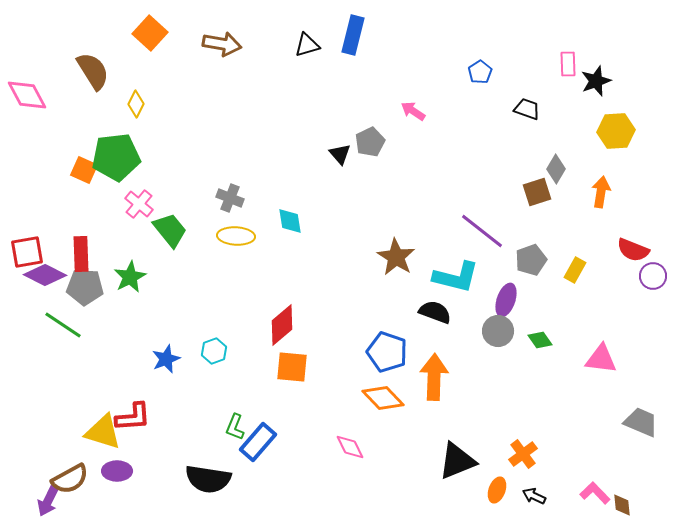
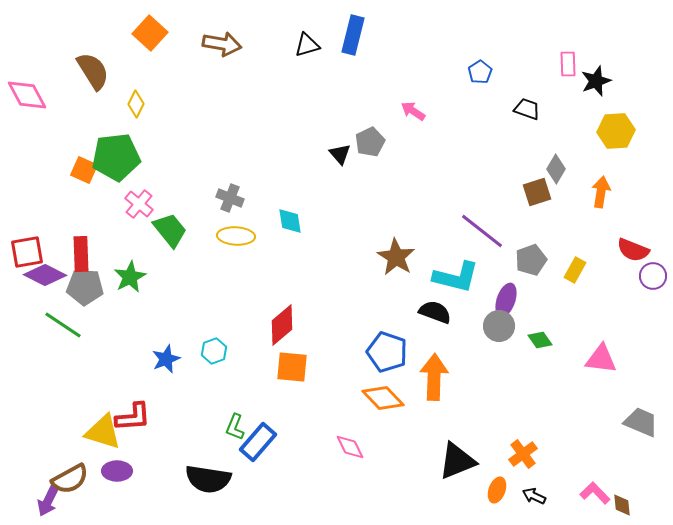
gray circle at (498, 331): moved 1 px right, 5 px up
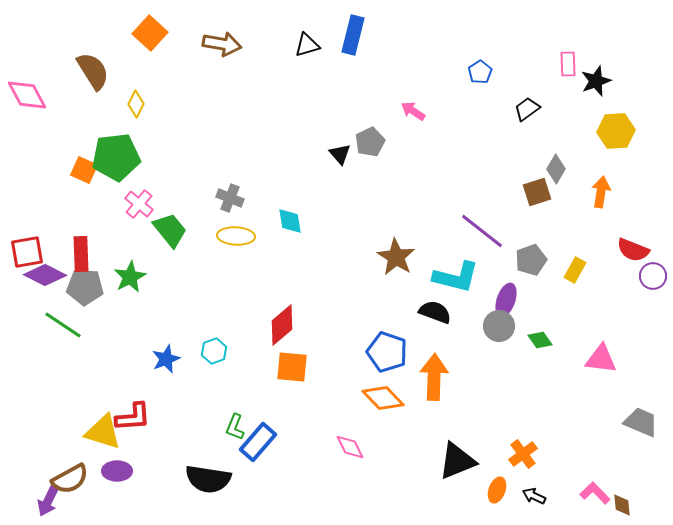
black trapezoid at (527, 109): rotated 56 degrees counterclockwise
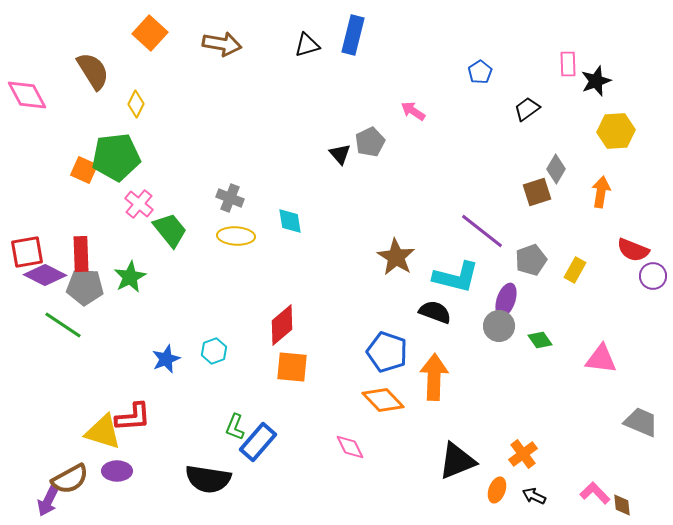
orange diamond at (383, 398): moved 2 px down
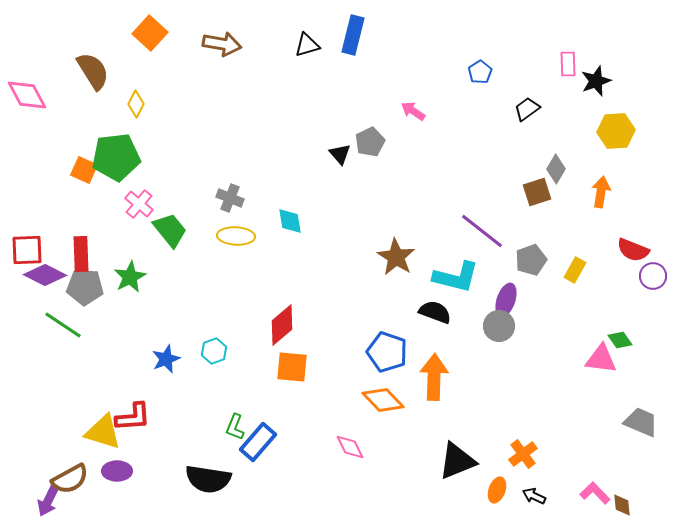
red square at (27, 252): moved 2 px up; rotated 8 degrees clockwise
green diamond at (540, 340): moved 80 px right
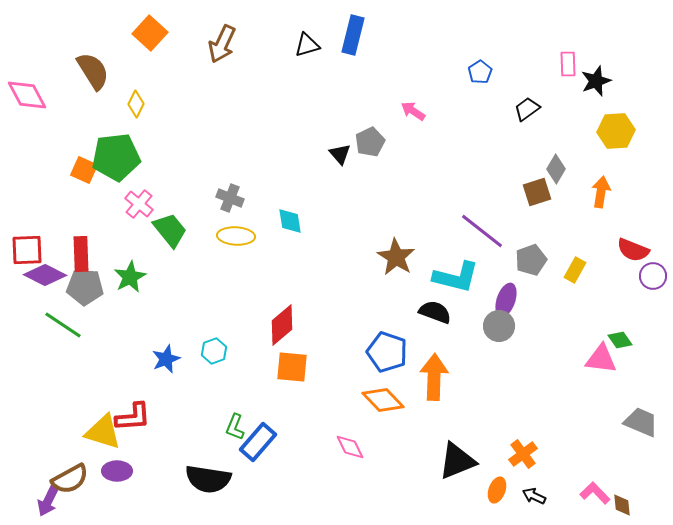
brown arrow at (222, 44): rotated 105 degrees clockwise
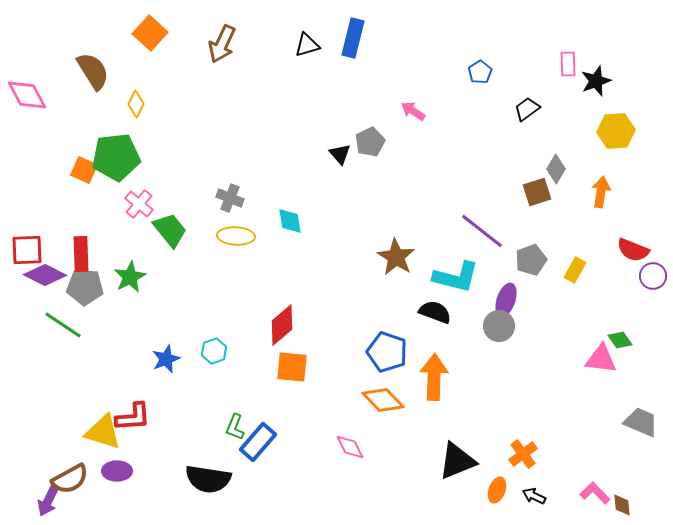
blue rectangle at (353, 35): moved 3 px down
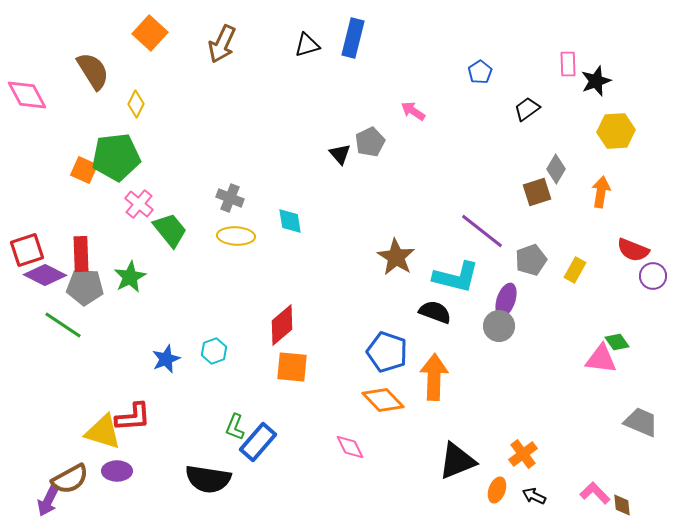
red square at (27, 250): rotated 16 degrees counterclockwise
green diamond at (620, 340): moved 3 px left, 2 px down
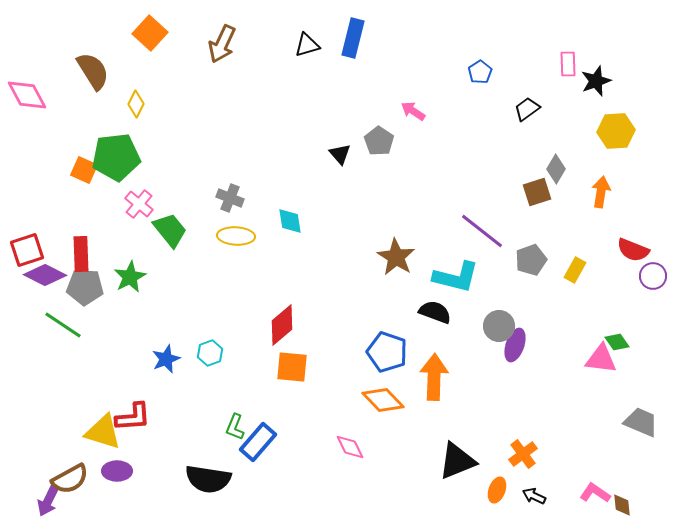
gray pentagon at (370, 142): moved 9 px right, 1 px up; rotated 12 degrees counterclockwise
purple ellipse at (506, 300): moved 9 px right, 45 px down
cyan hexagon at (214, 351): moved 4 px left, 2 px down
pink L-shape at (595, 493): rotated 12 degrees counterclockwise
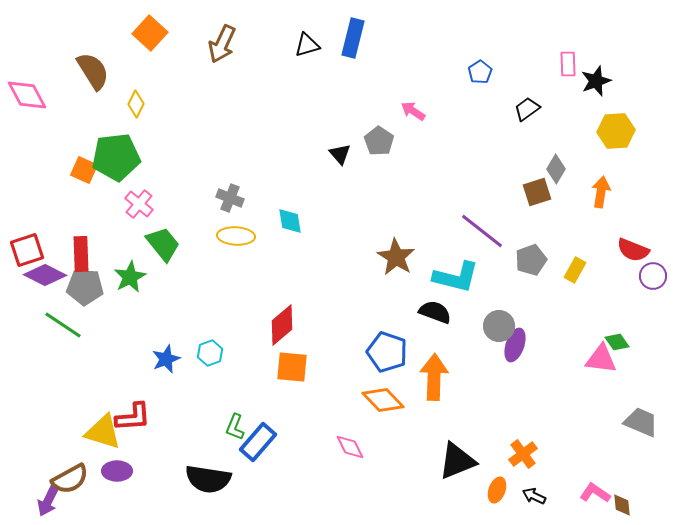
green trapezoid at (170, 230): moved 7 px left, 14 px down
